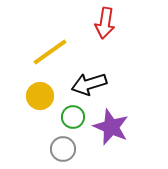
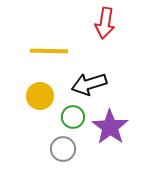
yellow line: moved 1 px left, 1 px up; rotated 36 degrees clockwise
purple star: moved 1 px left; rotated 12 degrees clockwise
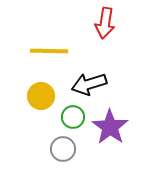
yellow circle: moved 1 px right
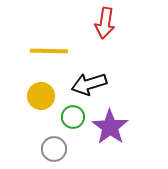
gray circle: moved 9 px left
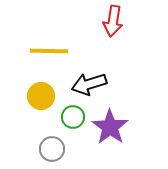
red arrow: moved 8 px right, 2 px up
gray circle: moved 2 px left
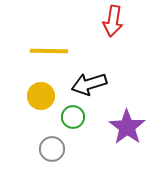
purple star: moved 17 px right
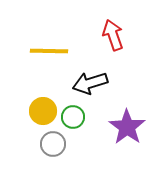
red arrow: moved 14 px down; rotated 152 degrees clockwise
black arrow: moved 1 px right, 1 px up
yellow circle: moved 2 px right, 15 px down
gray circle: moved 1 px right, 5 px up
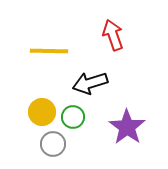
yellow circle: moved 1 px left, 1 px down
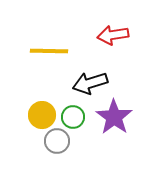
red arrow: rotated 80 degrees counterclockwise
yellow circle: moved 3 px down
purple star: moved 13 px left, 10 px up
gray circle: moved 4 px right, 3 px up
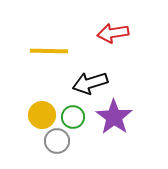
red arrow: moved 2 px up
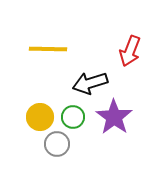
red arrow: moved 17 px right, 18 px down; rotated 60 degrees counterclockwise
yellow line: moved 1 px left, 2 px up
yellow circle: moved 2 px left, 2 px down
gray circle: moved 3 px down
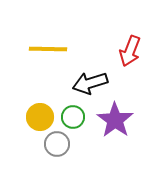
purple star: moved 1 px right, 3 px down
